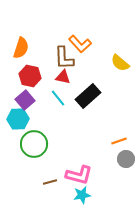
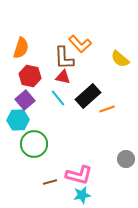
yellow semicircle: moved 4 px up
cyan hexagon: moved 1 px down
orange line: moved 12 px left, 32 px up
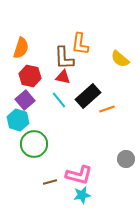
orange L-shape: rotated 50 degrees clockwise
cyan line: moved 1 px right, 2 px down
cyan hexagon: rotated 20 degrees clockwise
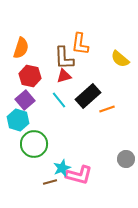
red triangle: moved 1 px right, 1 px up; rotated 28 degrees counterclockwise
cyan star: moved 20 px left, 27 px up; rotated 12 degrees counterclockwise
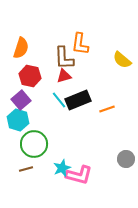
yellow semicircle: moved 2 px right, 1 px down
black rectangle: moved 10 px left, 4 px down; rotated 20 degrees clockwise
purple square: moved 4 px left
brown line: moved 24 px left, 13 px up
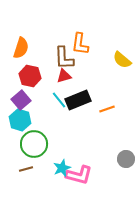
cyan hexagon: moved 2 px right
